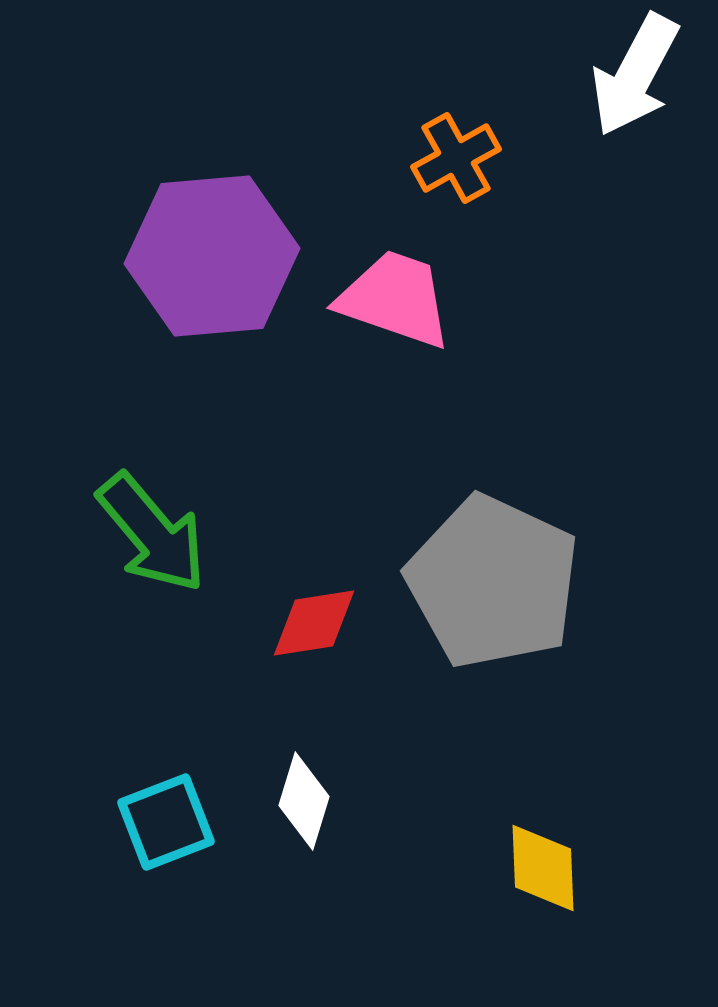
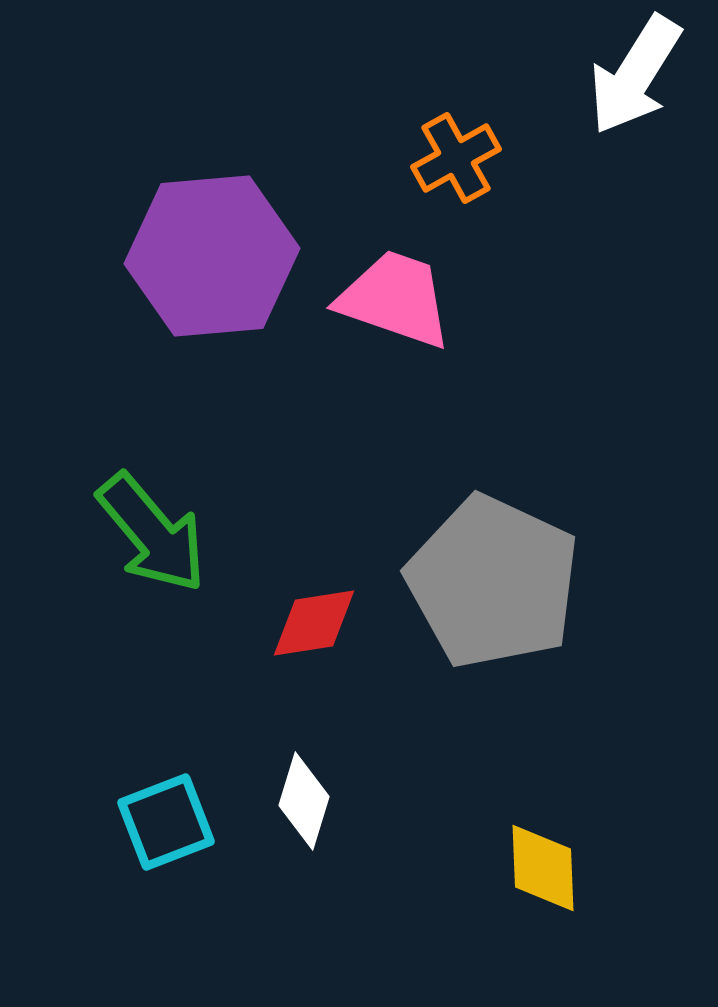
white arrow: rotated 4 degrees clockwise
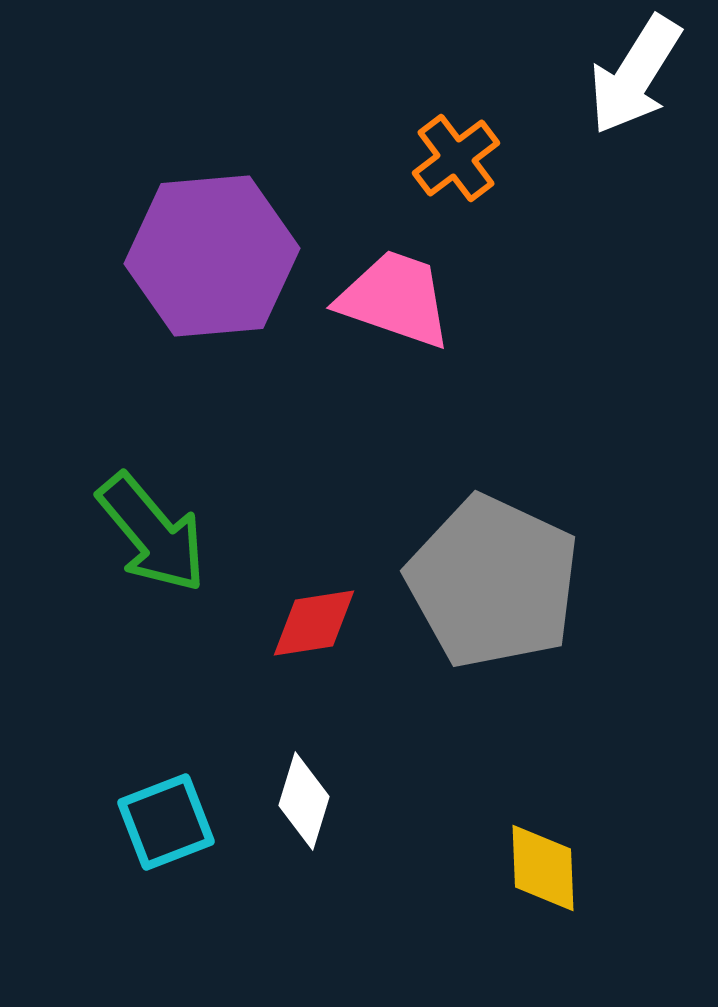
orange cross: rotated 8 degrees counterclockwise
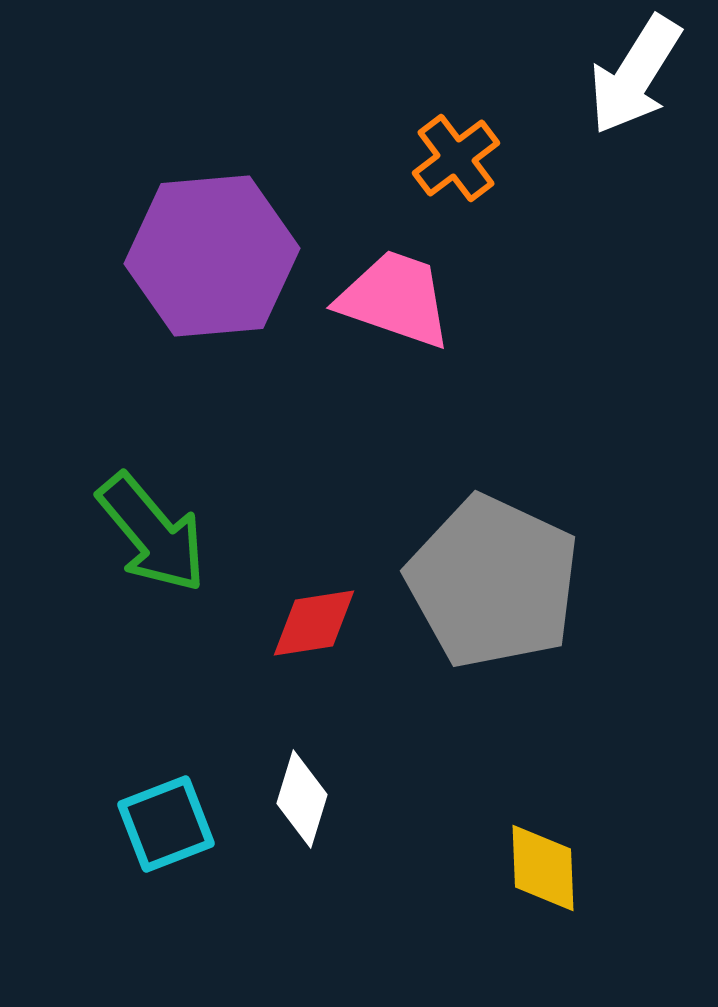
white diamond: moved 2 px left, 2 px up
cyan square: moved 2 px down
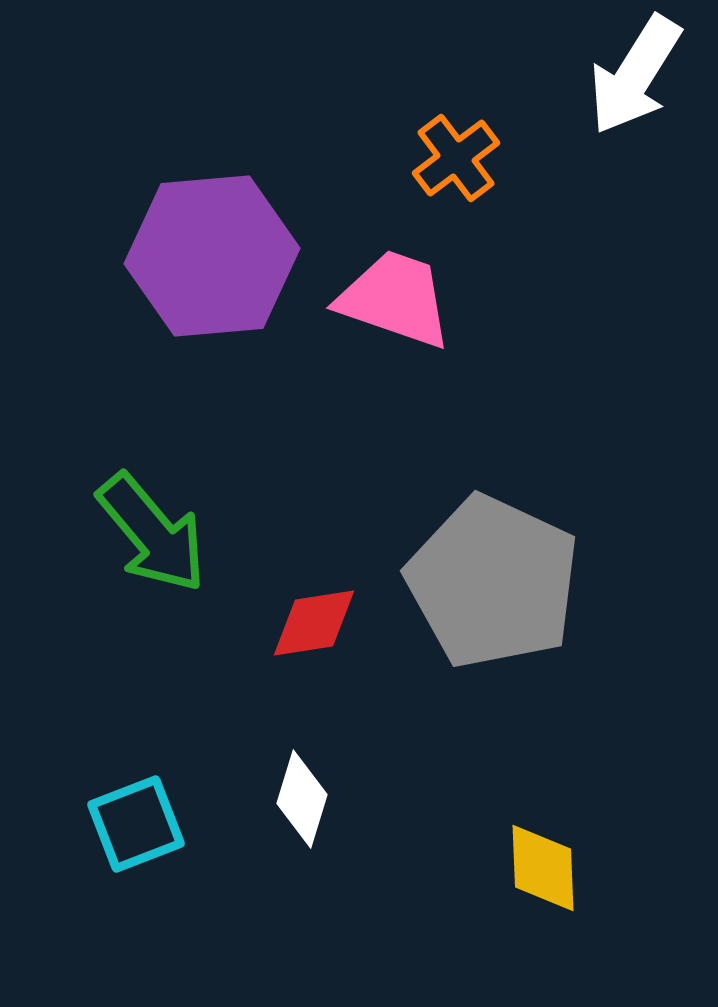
cyan square: moved 30 px left
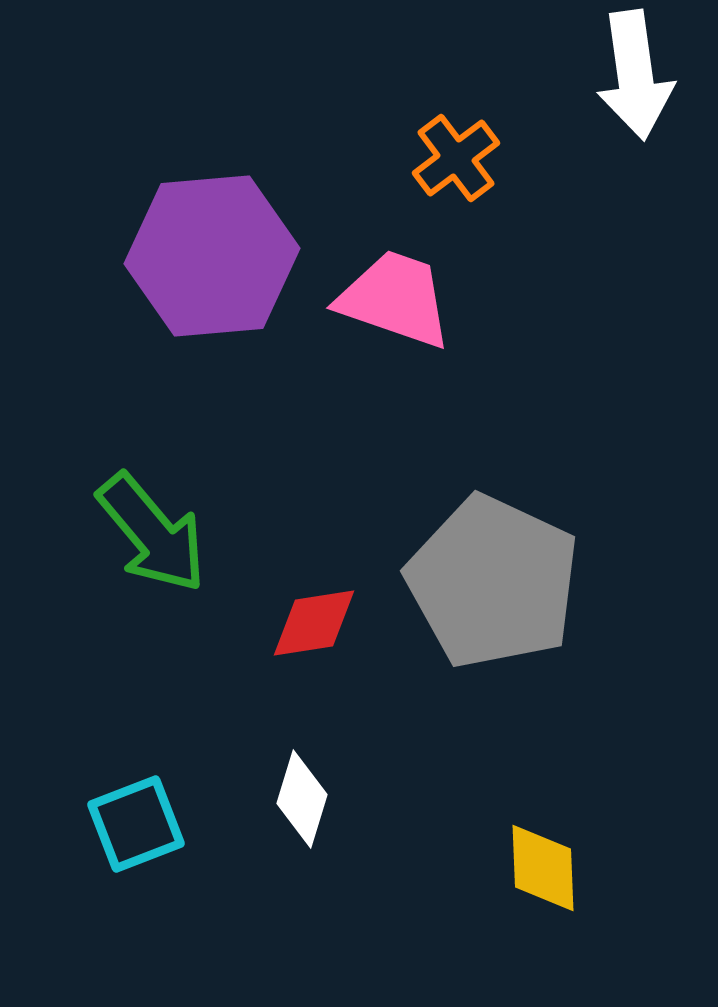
white arrow: rotated 40 degrees counterclockwise
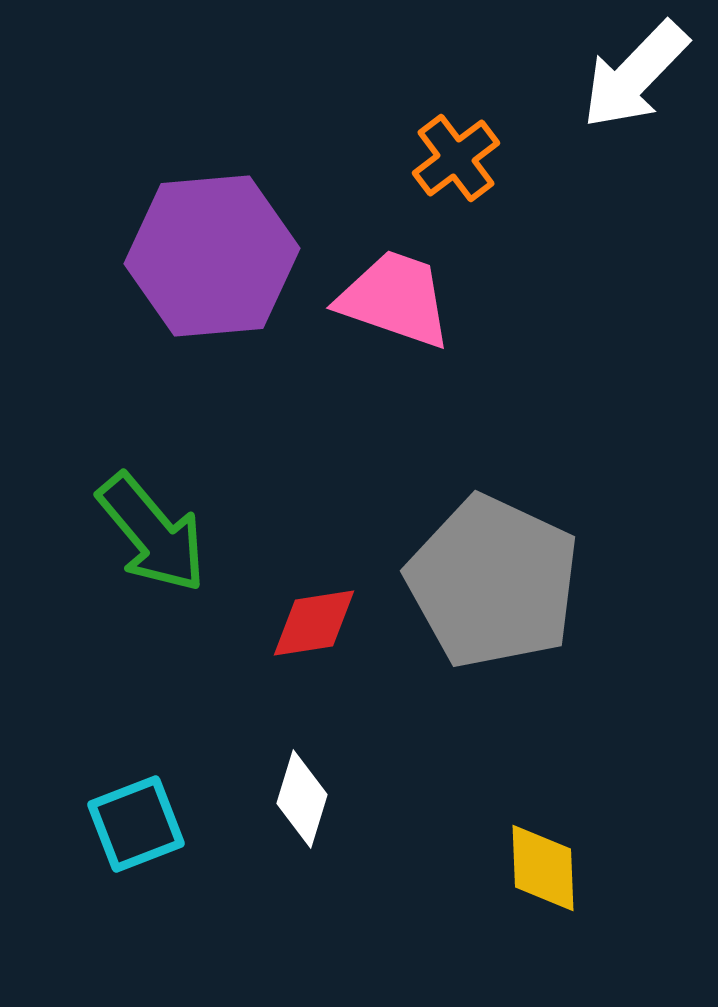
white arrow: rotated 52 degrees clockwise
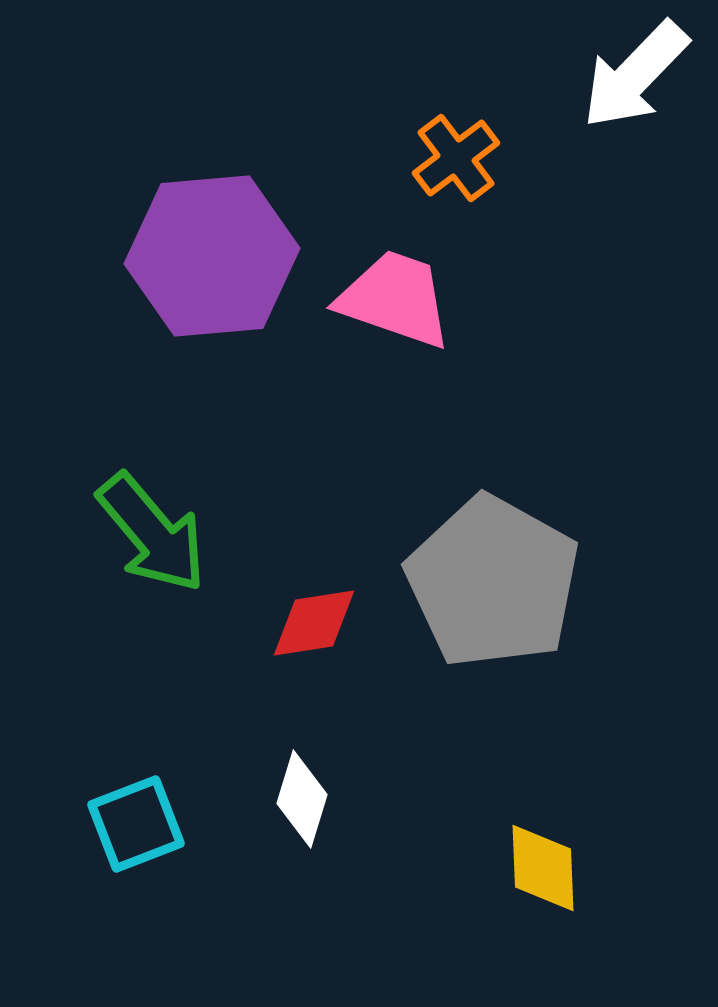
gray pentagon: rotated 4 degrees clockwise
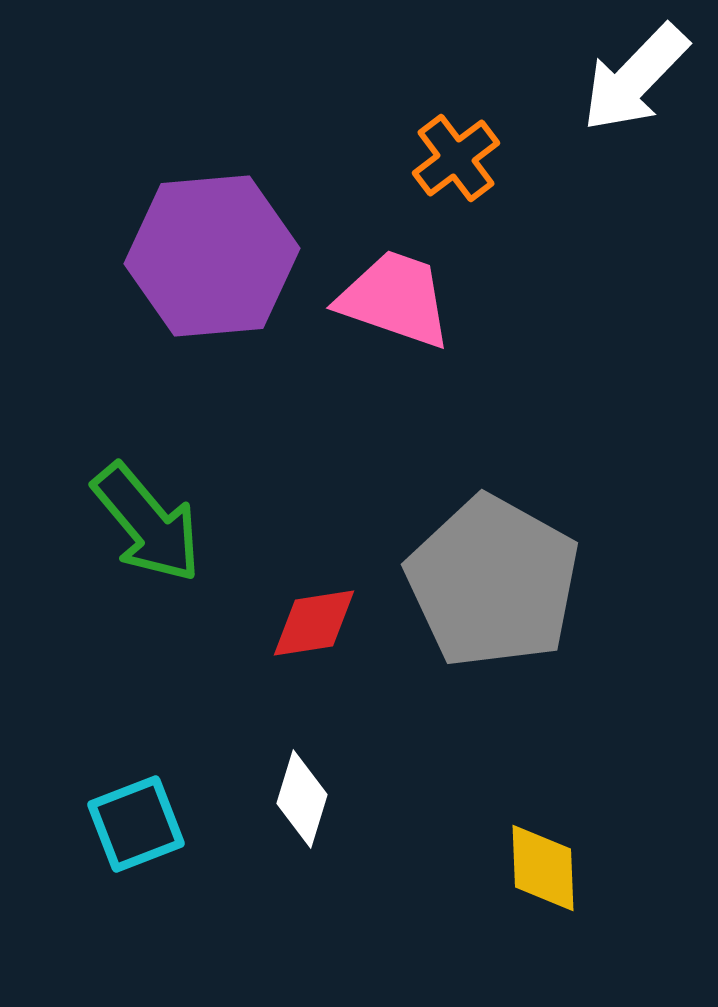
white arrow: moved 3 px down
green arrow: moved 5 px left, 10 px up
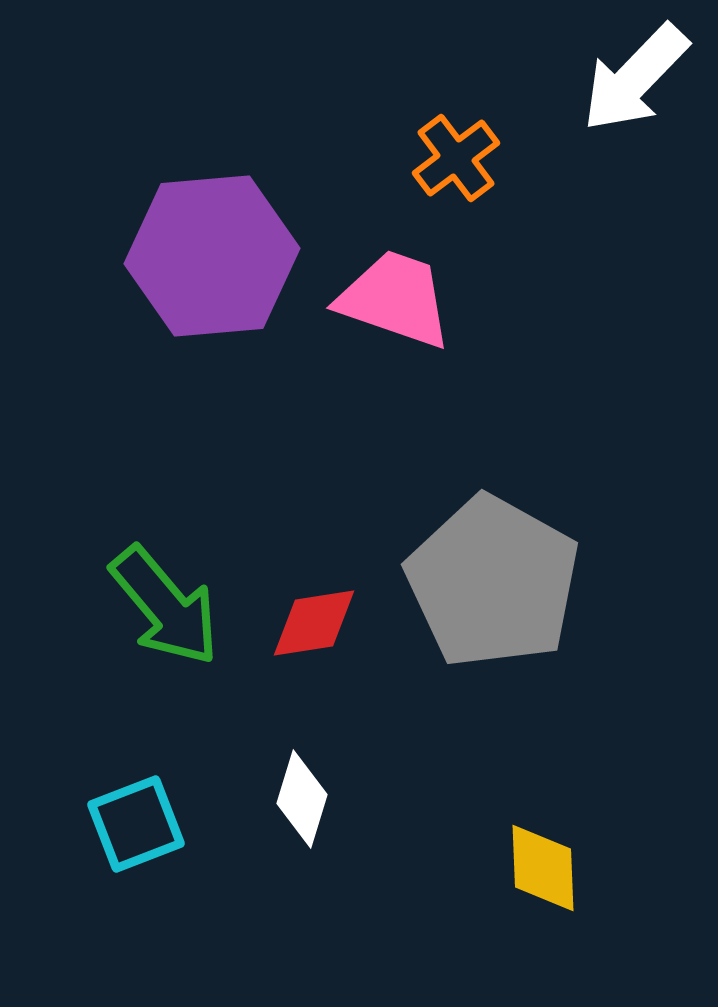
green arrow: moved 18 px right, 83 px down
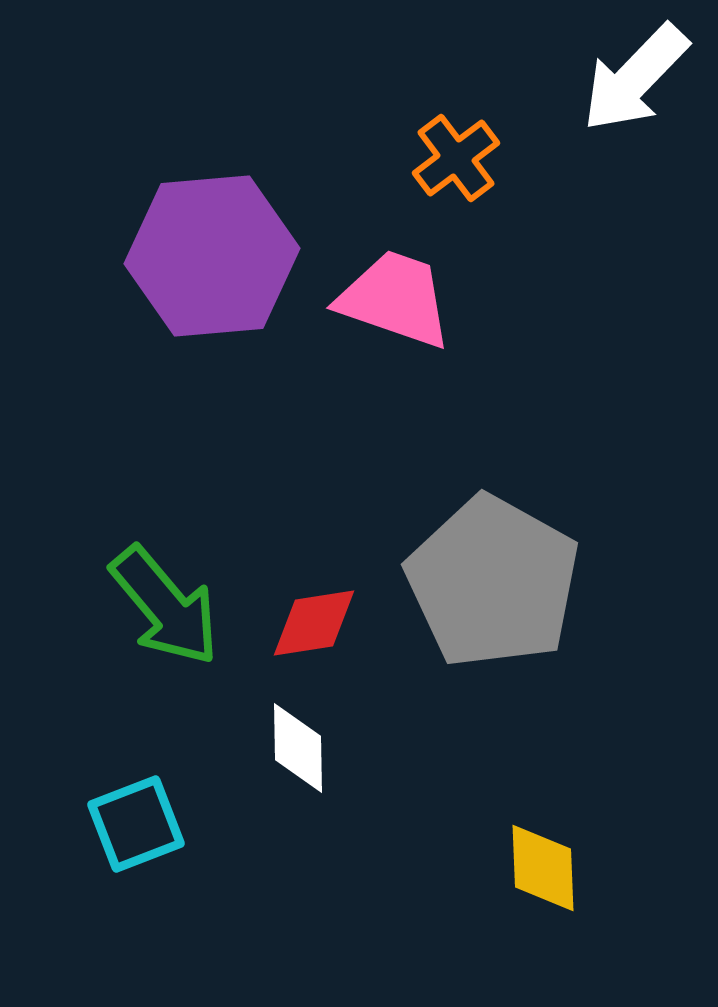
white diamond: moved 4 px left, 51 px up; rotated 18 degrees counterclockwise
